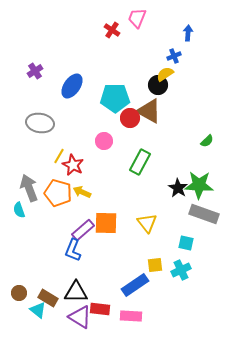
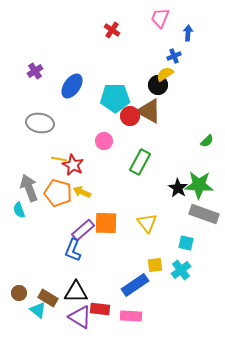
pink trapezoid: moved 23 px right
red circle: moved 2 px up
yellow line: moved 3 px down; rotated 70 degrees clockwise
cyan cross: rotated 12 degrees counterclockwise
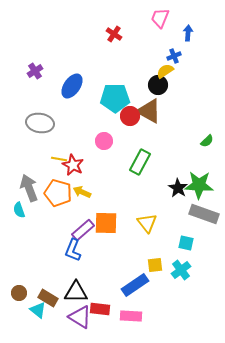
red cross: moved 2 px right, 4 px down
yellow semicircle: moved 3 px up
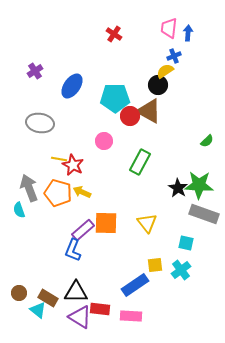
pink trapezoid: moved 9 px right, 10 px down; rotated 15 degrees counterclockwise
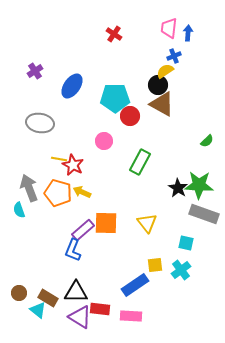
brown triangle: moved 13 px right, 7 px up
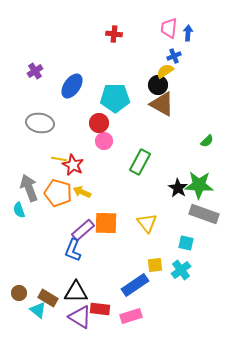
red cross: rotated 28 degrees counterclockwise
red circle: moved 31 px left, 7 px down
pink rectangle: rotated 20 degrees counterclockwise
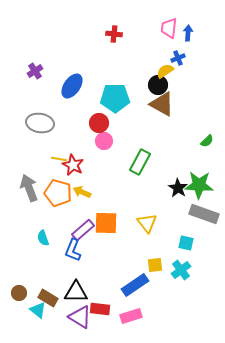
blue cross: moved 4 px right, 2 px down
cyan semicircle: moved 24 px right, 28 px down
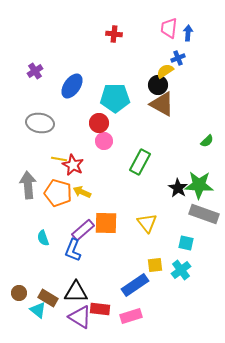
gray arrow: moved 1 px left, 3 px up; rotated 16 degrees clockwise
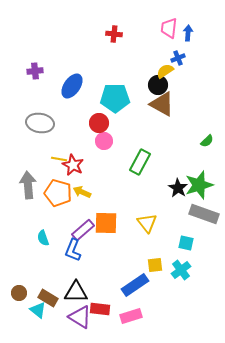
purple cross: rotated 28 degrees clockwise
green star: rotated 20 degrees counterclockwise
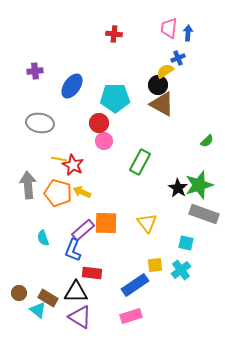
red rectangle: moved 8 px left, 36 px up
